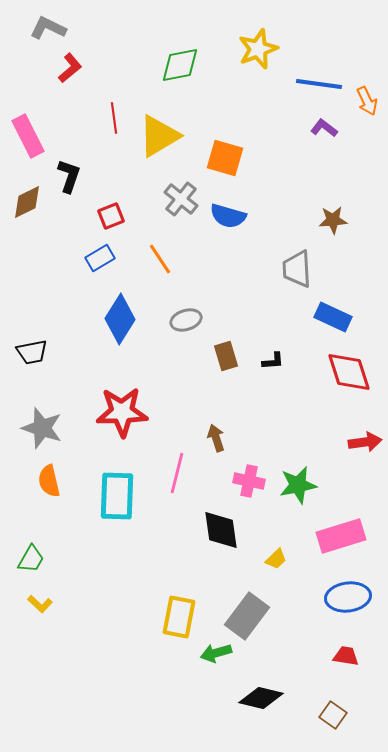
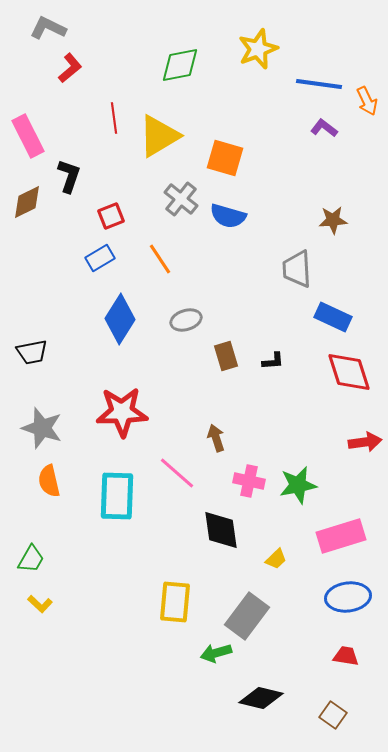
pink line at (177, 473): rotated 63 degrees counterclockwise
yellow rectangle at (179, 617): moved 4 px left, 15 px up; rotated 6 degrees counterclockwise
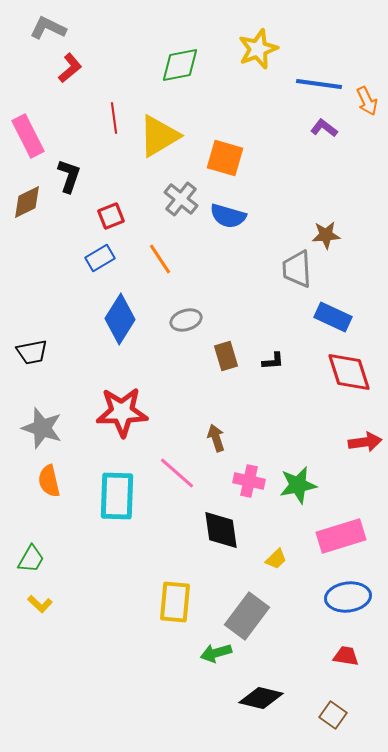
brown star at (333, 220): moved 7 px left, 15 px down
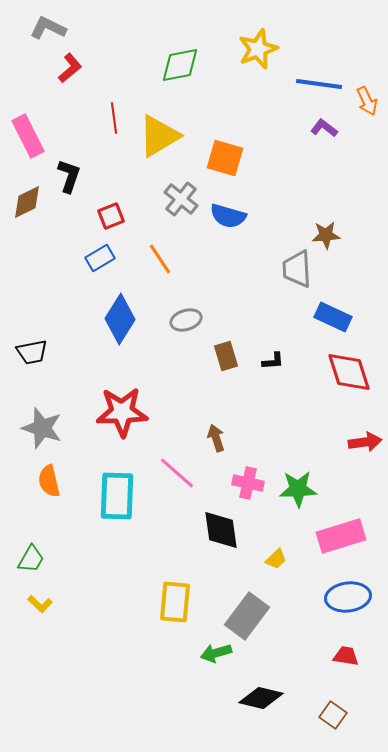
pink cross at (249, 481): moved 1 px left, 2 px down
green star at (298, 485): moved 4 px down; rotated 9 degrees clockwise
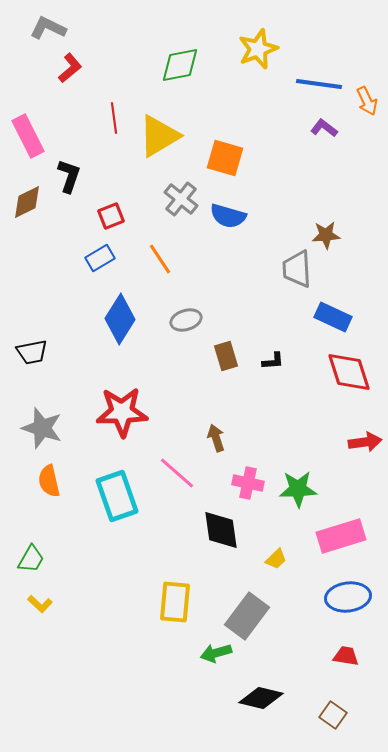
cyan rectangle at (117, 496): rotated 21 degrees counterclockwise
